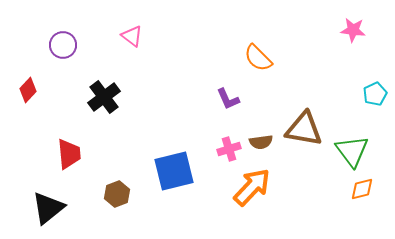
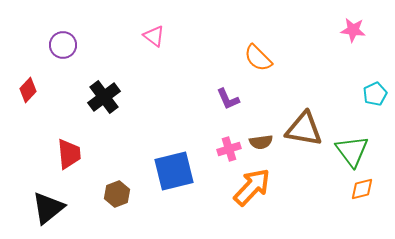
pink triangle: moved 22 px right
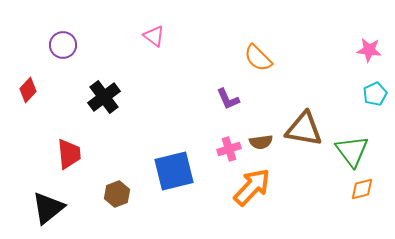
pink star: moved 16 px right, 20 px down
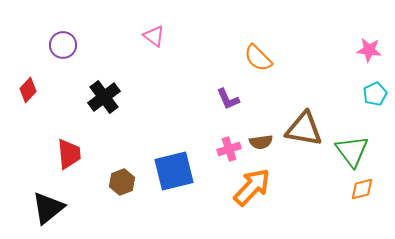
brown hexagon: moved 5 px right, 12 px up
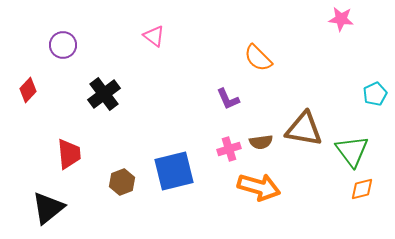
pink star: moved 28 px left, 31 px up
black cross: moved 3 px up
orange arrow: moved 7 px right; rotated 63 degrees clockwise
